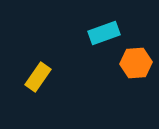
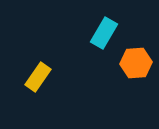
cyan rectangle: rotated 40 degrees counterclockwise
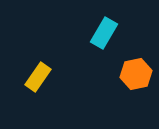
orange hexagon: moved 11 px down; rotated 8 degrees counterclockwise
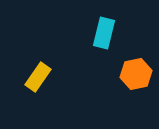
cyan rectangle: rotated 16 degrees counterclockwise
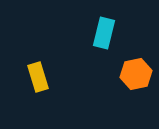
yellow rectangle: rotated 52 degrees counterclockwise
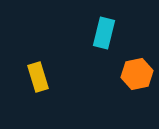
orange hexagon: moved 1 px right
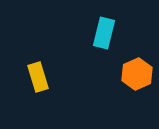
orange hexagon: rotated 12 degrees counterclockwise
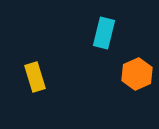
yellow rectangle: moved 3 px left
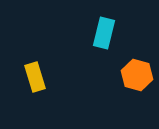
orange hexagon: moved 1 px down; rotated 20 degrees counterclockwise
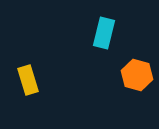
yellow rectangle: moved 7 px left, 3 px down
